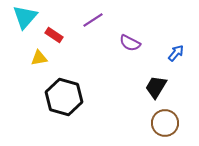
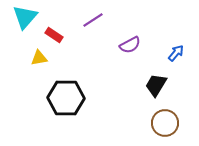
purple semicircle: moved 2 px down; rotated 55 degrees counterclockwise
black trapezoid: moved 2 px up
black hexagon: moved 2 px right, 1 px down; rotated 15 degrees counterclockwise
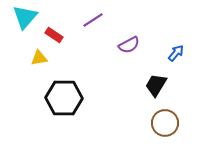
purple semicircle: moved 1 px left
black hexagon: moved 2 px left
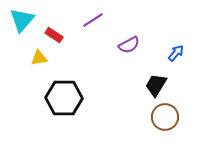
cyan triangle: moved 3 px left, 3 px down
brown circle: moved 6 px up
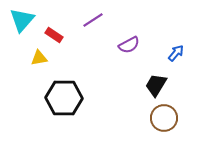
brown circle: moved 1 px left, 1 px down
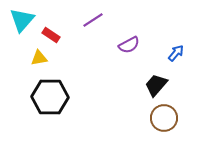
red rectangle: moved 3 px left
black trapezoid: rotated 10 degrees clockwise
black hexagon: moved 14 px left, 1 px up
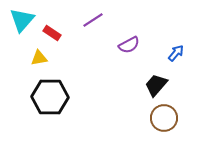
red rectangle: moved 1 px right, 2 px up
